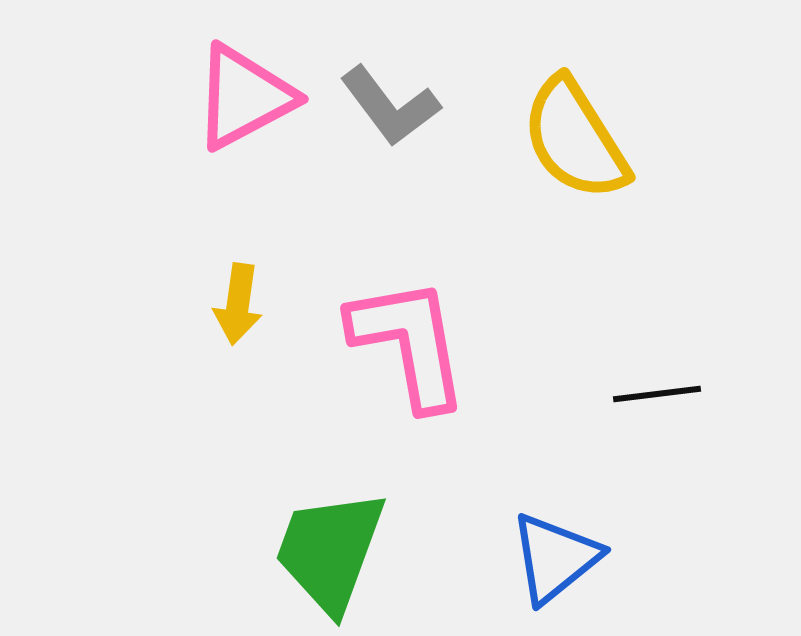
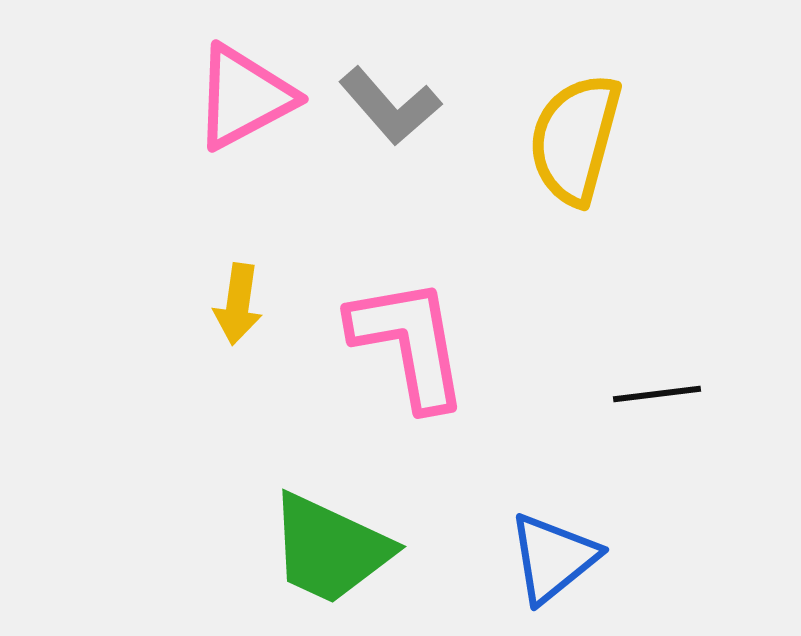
gray L-shape: rotated 4 degrees counterclockwise
yellow semicircle: rotated 47 degrees clockwise
green trapezoid: moved 2 px up; rotated 85 degrees counterclockwise
blue triangle: moved 2 px left
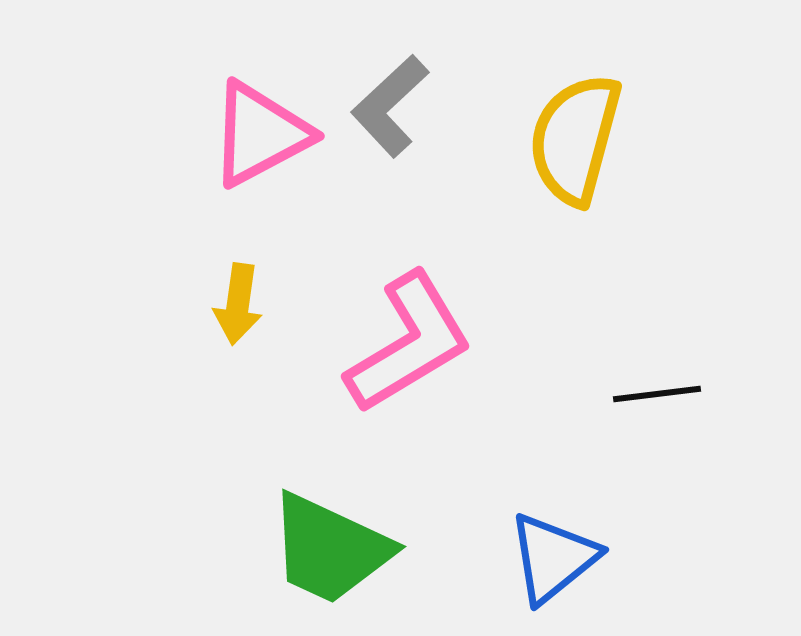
pink triangle: moved 16 px right, 37 px down
gray L-shape: rotated 88 degrees clockwise
pink L-shape: rotated 69 degrees clockwise
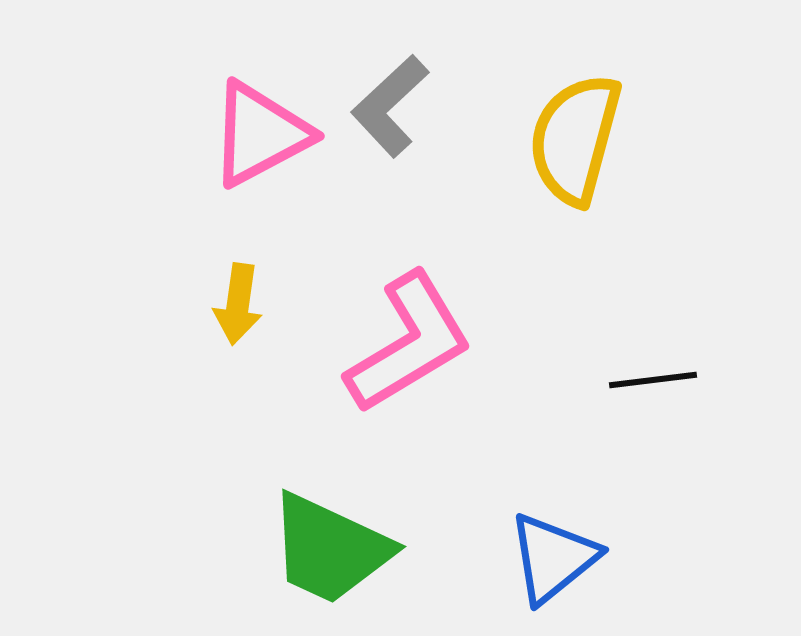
black line: moved 4 px left, 14 px up
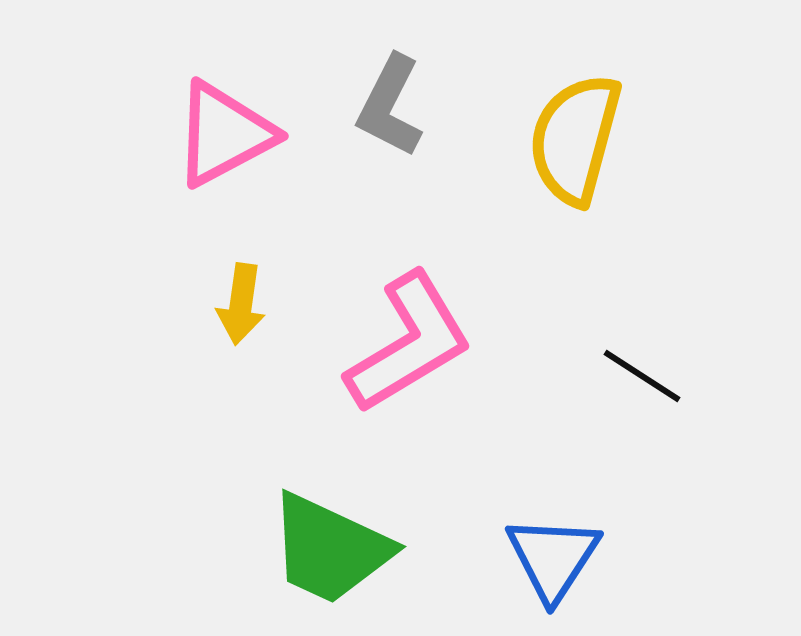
gray L-shape: rotated 20 degrees counterclockwise
pink triangle: moved 36 px left
yellow arrow: moved 3 px right
black line: moved 11 px left, 4 px up; rotated 40 degrees clockwise
blue triangle: rotated 18 degrees counterclockwise
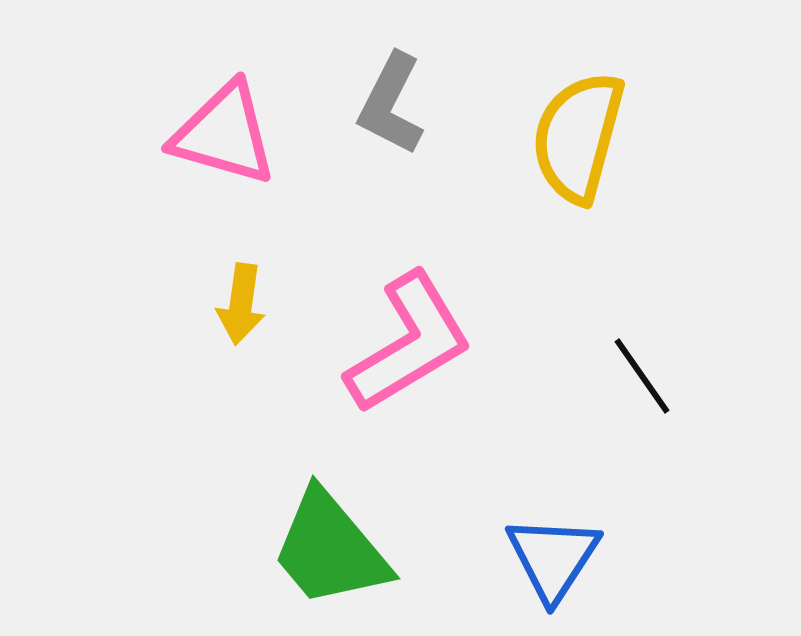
gray L-shape: moved 1 px right, 2 px up
pink triangle: rotated 44 degrees clockwise
yellow semicircle: moved 3 px right, 2 px up
black line: rotated 22 degrees clockwise
green trapezoid: rotated 25 degrees clockwise
